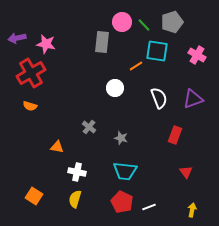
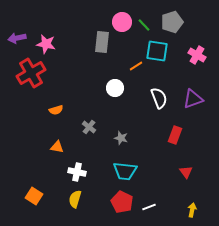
orange semicircle: moved 26 px right, 4 px down; rotated 32 degrees counterclockwise
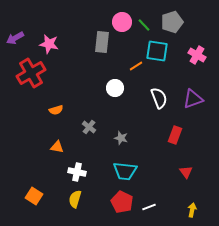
purple arrow: moved 2 px left; rotated 18 degrees counterclockwise
pink star: moved 3 px right
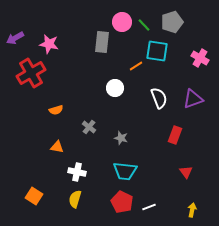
pink cross: moved 3 px right, 3 px down
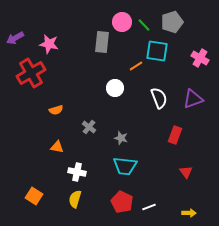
cyan trapezoid: moved 5 px up
yellow arrow: moved 3 px left, 3 px down; rotated 80 degrees clockwise
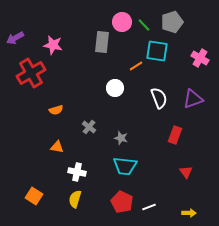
pink star: moved 4 px right, 1 px down
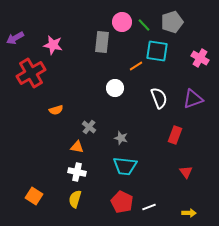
orange triangle: moved 20 px right
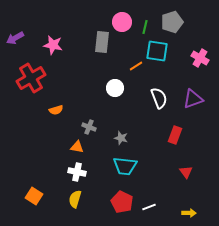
green line: moved 1 px right, 2 px down; rotated 56 degrees clockwise
red cross: moved 5 px down
gray cross: rotated 16 degrees counterclockwise
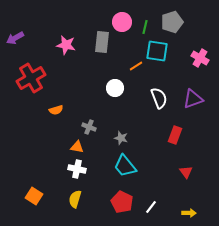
pink star: moved 13 px right
cyan trapezoid: rotated 45 degrees clockwise
white cross: moved 3 px up
white line: moved 2 px right; rotated 32 degrees counterclockwise
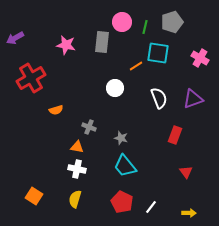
cyan square: moved 1 px right, 2 px down
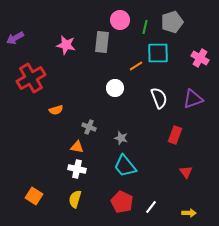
pink circle: moved 2 px left, 2 px up
cyan square: rotated 10 degrees counterclockwise
